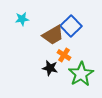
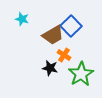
cyan star: rotated 24 degrees clockwise
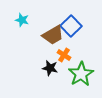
cyan star: moved 1 px down
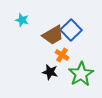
blue square: moved 4 px down
orange cross: moved 2 px left
black star: moved 4 px down
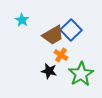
cyan star: rotated 16 degrees clockwise
orange cross: moved 1 px left
black star: moved 1 px left, 1 px up
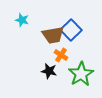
cyan star: rotated 16 degrees counterclockwise
brown trapezoid: rotated 20 degrees clockwise
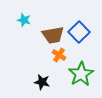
cyan star: moved 2 px right
blue square: moved 8 px right, 2 px down
orange cross: moved 2 px left
black star: moved 7 px left, 11 px down
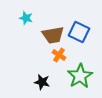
cyan star: moved 2 px right, 2 px up
blue square: rotated 20 degrees counterclockwise
green star: moved 1 px left, 2 px down
